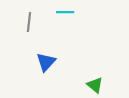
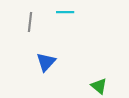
gray line: moved 1 px right
green triangle: moved 4 px right, 1 px down
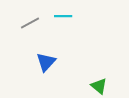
cyan line: moved 2 px left, 4 px down
gray line: moved 1 px down; rotated 54 degrees clockwise
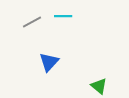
gray line: moved 2 px right, 1 px up
blue triangle: moved 3 px right
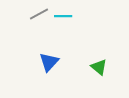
gray line: moved 7 px right, 8 px up
green triangle: moved 19 px up
